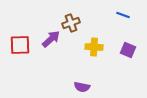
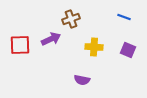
blue line: moved 1 px right, 2 px down
brown cross: moved 4 px up
purple arrow: rotated 18 degrees clockwise
purple semicircle: moved 7 px up
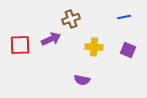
blue line: rotated 32 degrees counterclockwise
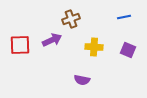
purple arrow: moved 1 px right, 1 px down
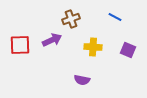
blue line: moved 9 px left; rotated 40 degrees clockwise
yellow cross: moved 1 px left
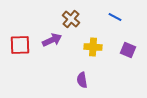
brown cross: rotated 30 degrees counterclockwise
purple semicircle: rotated 70 degrees clockwise
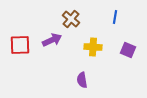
blue line: rotated 72 degrees clockwise
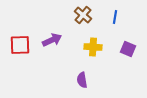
brown cross: moved 12 px right, 4 px up
purple square: moved 1 px up
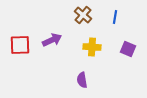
yellow cross: moved 1 px left
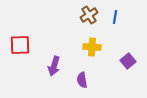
brown cross: moved 6 px right; rotated 18 degrees clockwise
purple arrow: moved 2 px right, 26 px down; rotated 132 degrees clockwise
purple square: moved 12 px down; rotated 28 degrees clockwise
